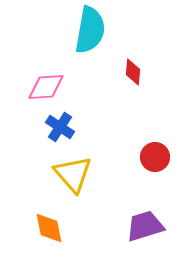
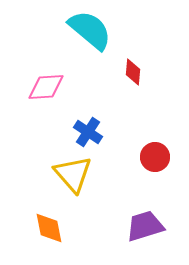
cyan semicircle: rotated 60 degrees counterclockwise
blue cross: moved 28 px right, 5 px down
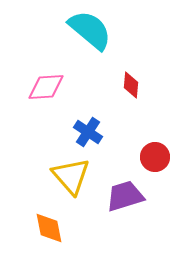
red diamond: moved 2 px left, 13 px down
yellow triangle: moved 2 px left, 2 px down
purple trapezoid: moved 20 px left, 30 px up
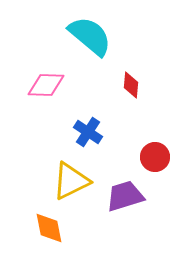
cyan semicircle: moved 6 px down
pink diamond: moved 2 px up; rotated 6 degrees clockwise
yellow triangle: moved 5 px down; rotated 45 degrees clockwise
